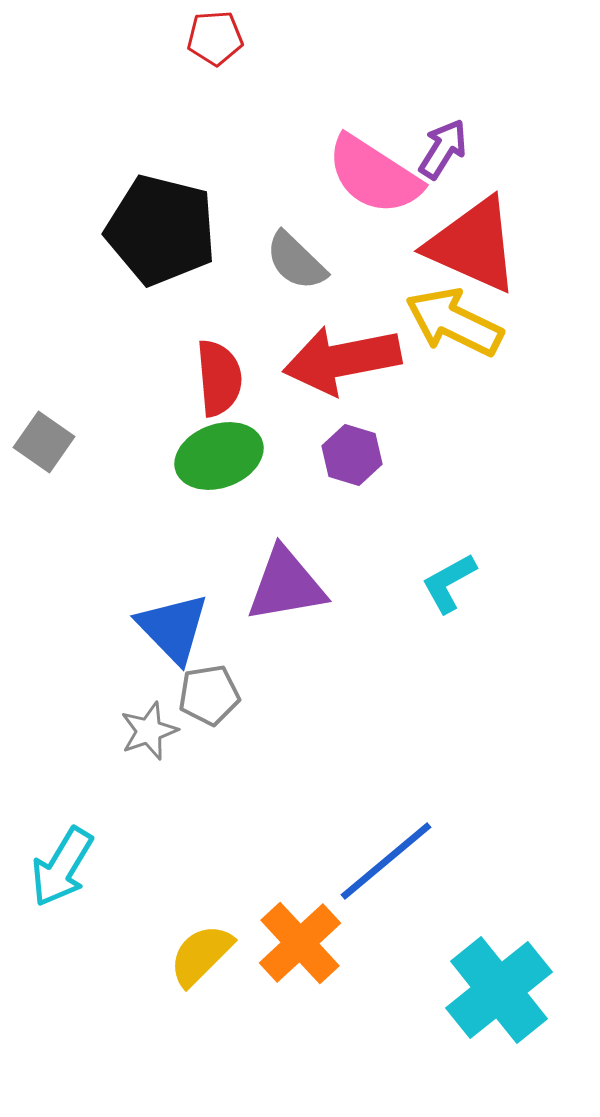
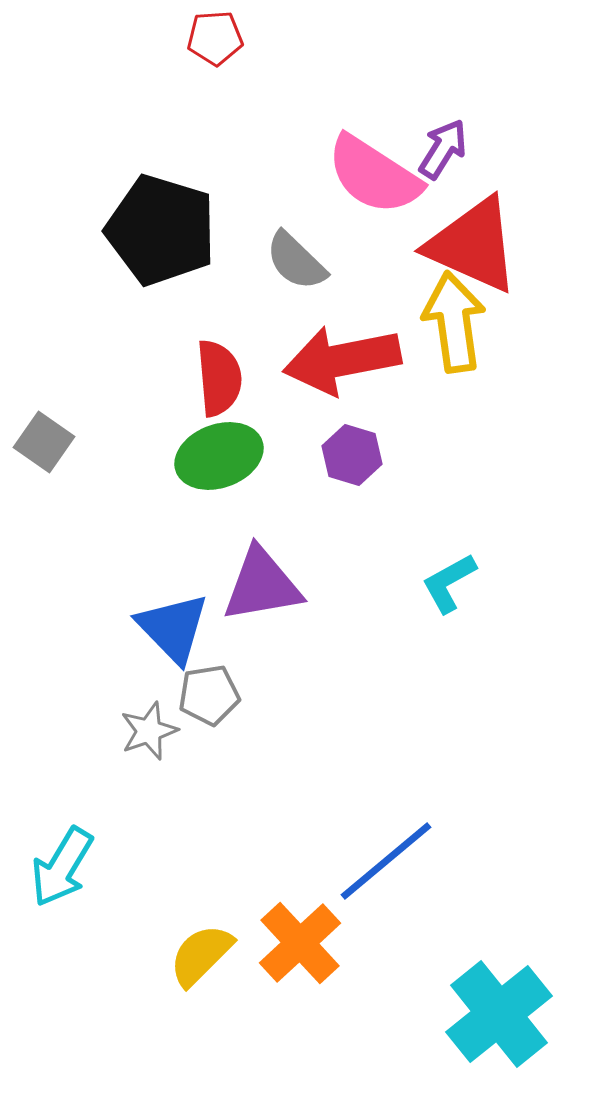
black pentagon: rotated 3 degrees clockwise
yellow arrow: rotated 56 degrees clockwise
purple triangle: moved 24 px left
cyan cross: moved 24 px down
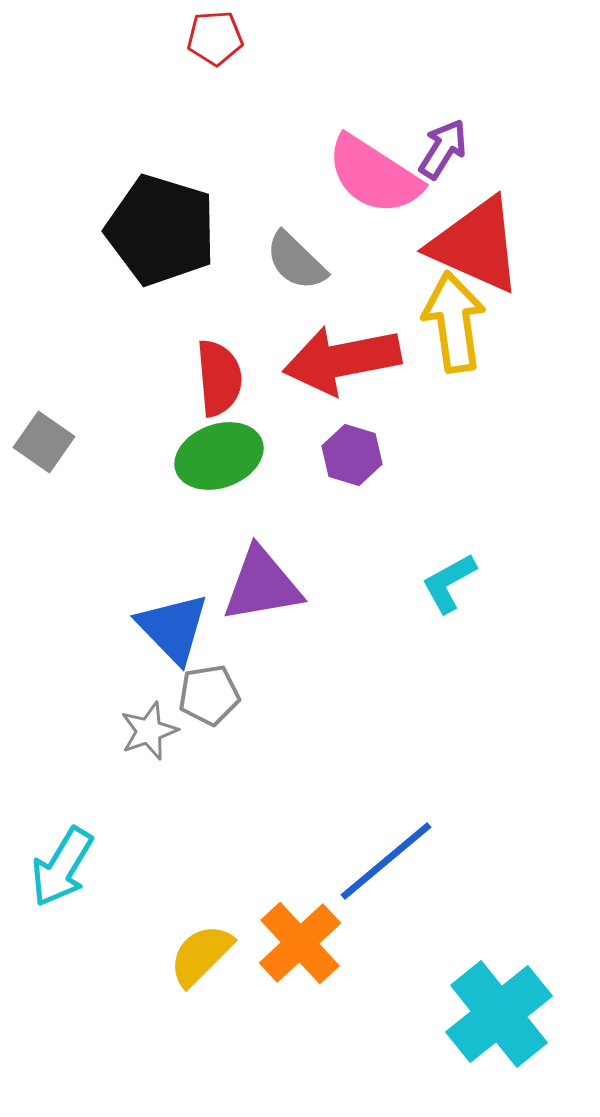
red triangle: moved 3 px right
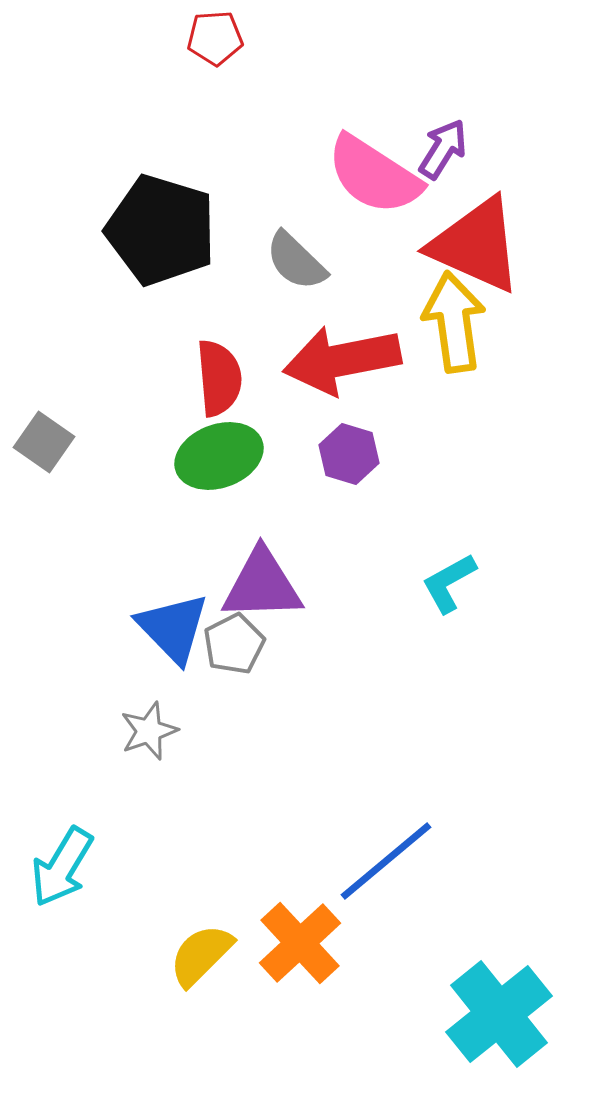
purple hexagon: moved 3 px left, 1 px up
purple triangle: rotated 8 degrees clockwise
gray pentagon: moved 25 px right, 51 px up; rotated 18 degrees counterclockwise
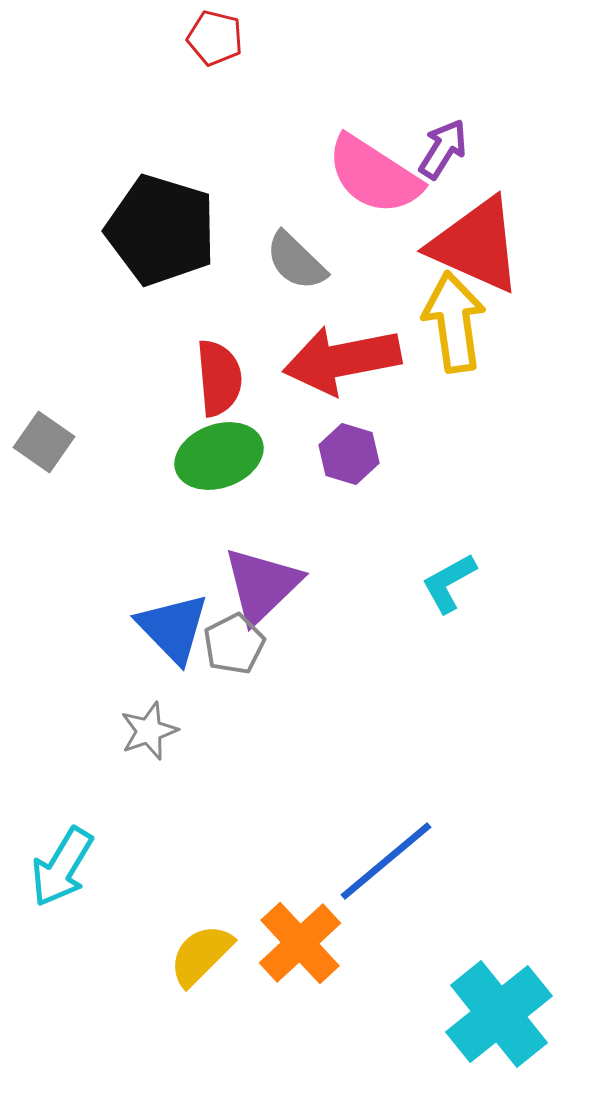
red pentagon: rotated 18 degrees clockwise
purple triangle: rotated 42 degrees counterclockwise
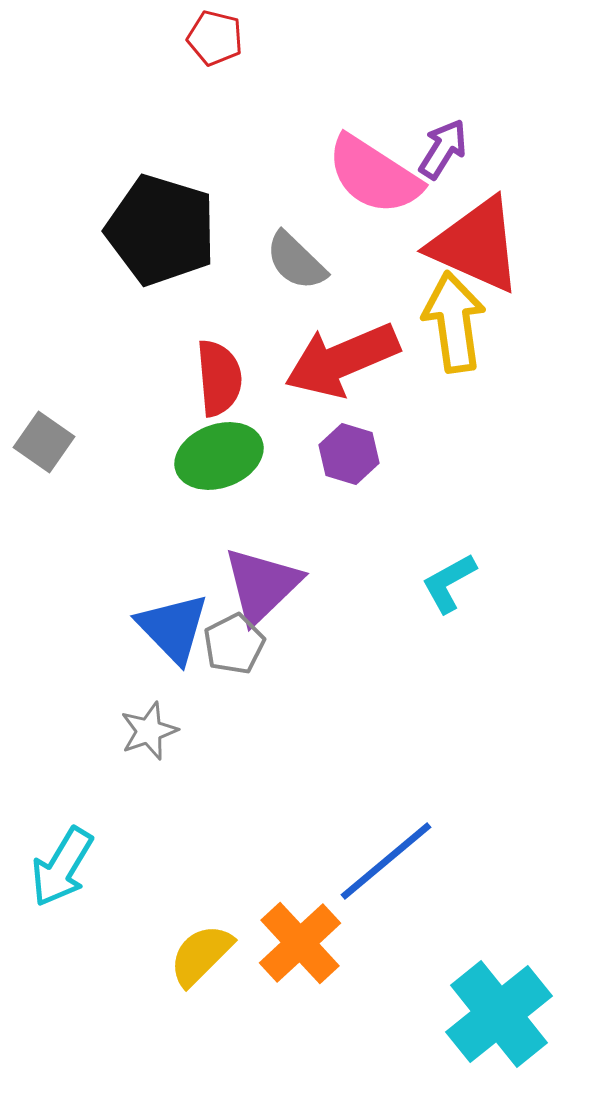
red arrow: rotated 12 degrees counterclockwise
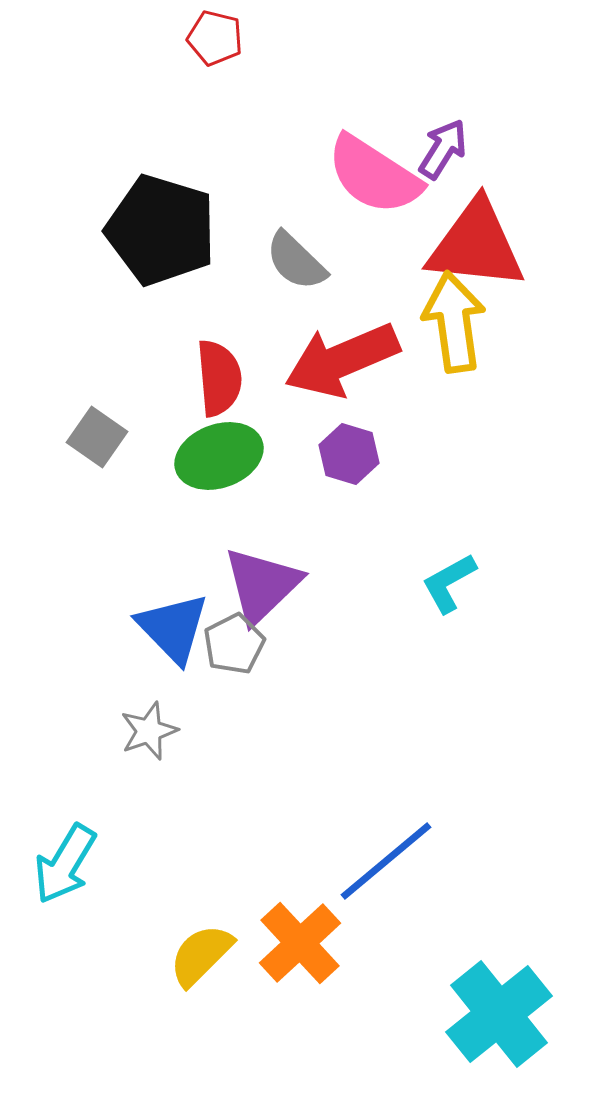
red triangle: rotated 18 degrees counterclockwise
gray square: moved 53 px right, 5 px up
cyan arrow: moved 3 px right, 3 px up
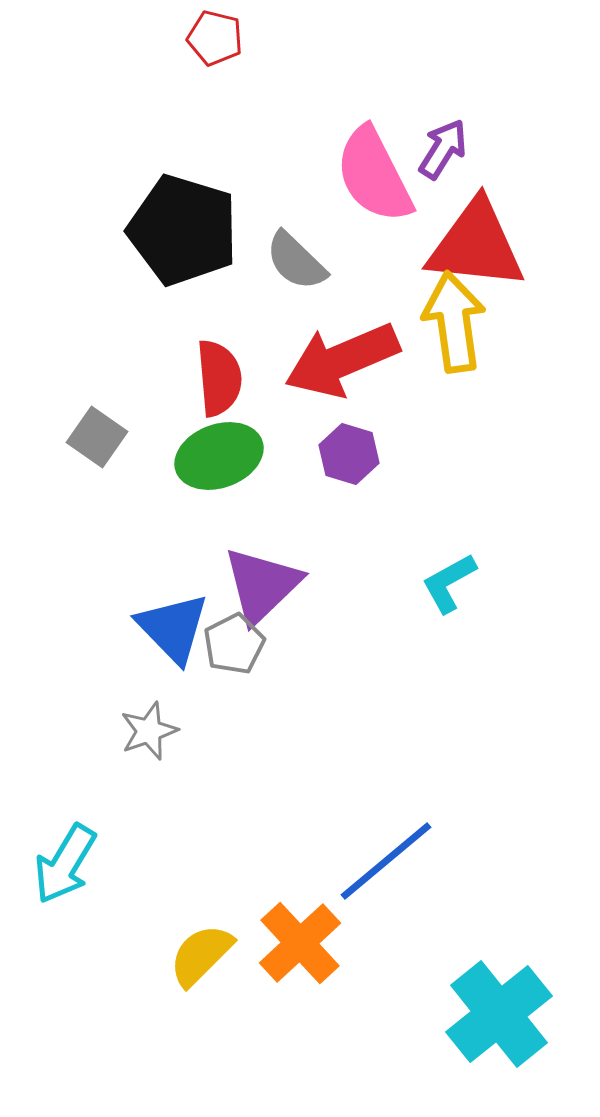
pink semicircle: rotated 30 degrees clockwise
black pentagon: moved 22 px right
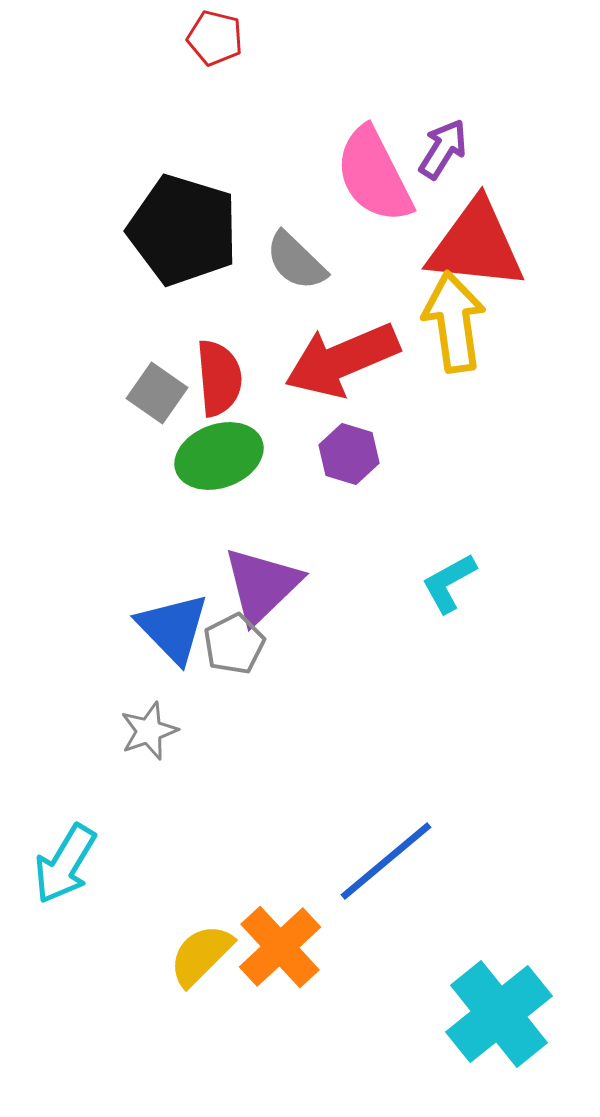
gray square: moved 60 px right, 44 px up
orange cross: moved 20 px left, 4 px down
